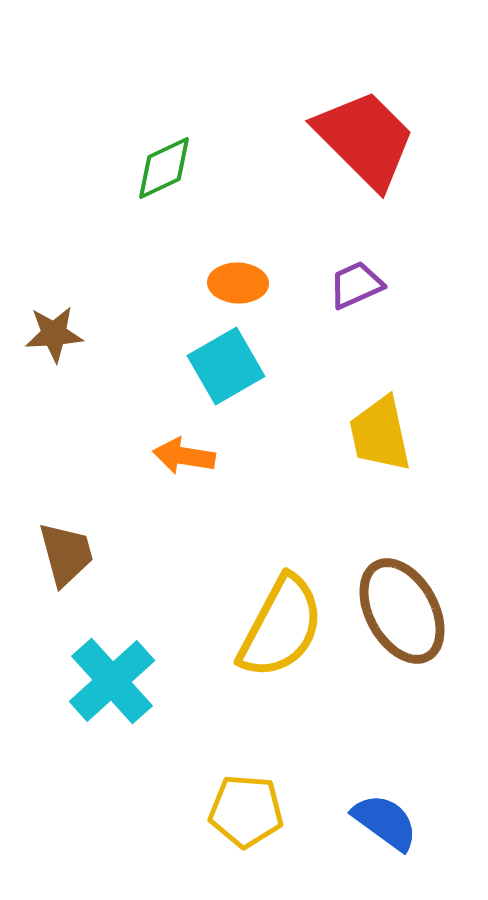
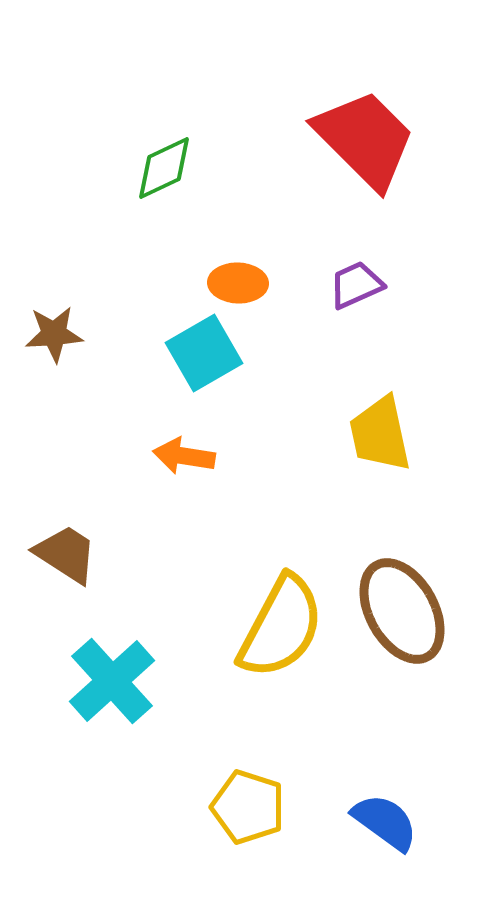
cyan square: moved 22 px left, 13 px up
brown trapezoid: rotated 42 degrees counterclockwise
yellow pentagon: moved 2 px right, 4 px up; rotated 14 degrees clockwise
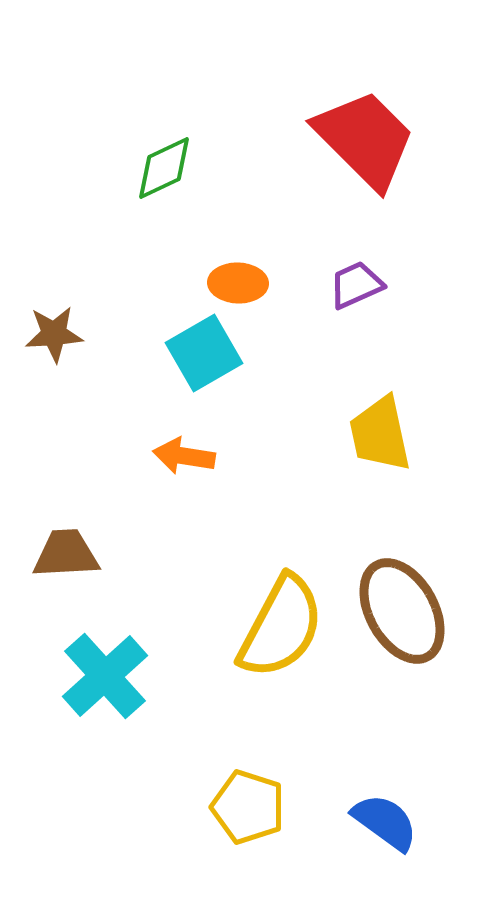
brown trapezoid: rotated 36 degrees counterclockwise
cyan cross: moved 7 px left, 5 px up
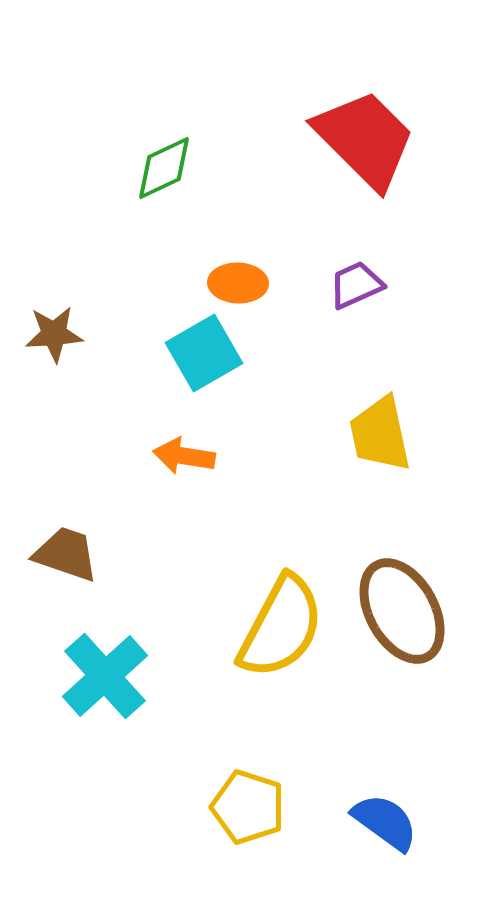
brown trapezoid: rotated 22 degrees clockwise
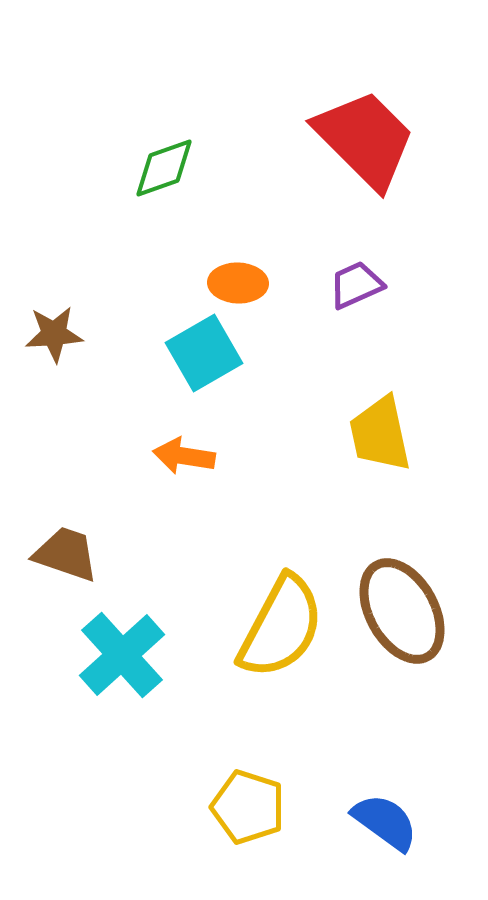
green diamond: rotated 6 degrees clockwise
cyan cross: moved 17 px right, 21 px up
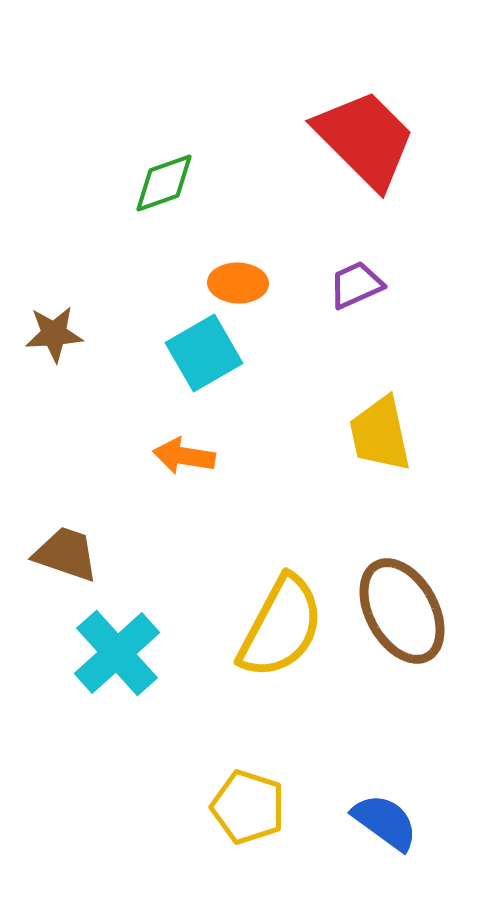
green diamond: moved 15 px down
cyan cross: moved 5 px left, 2 px up
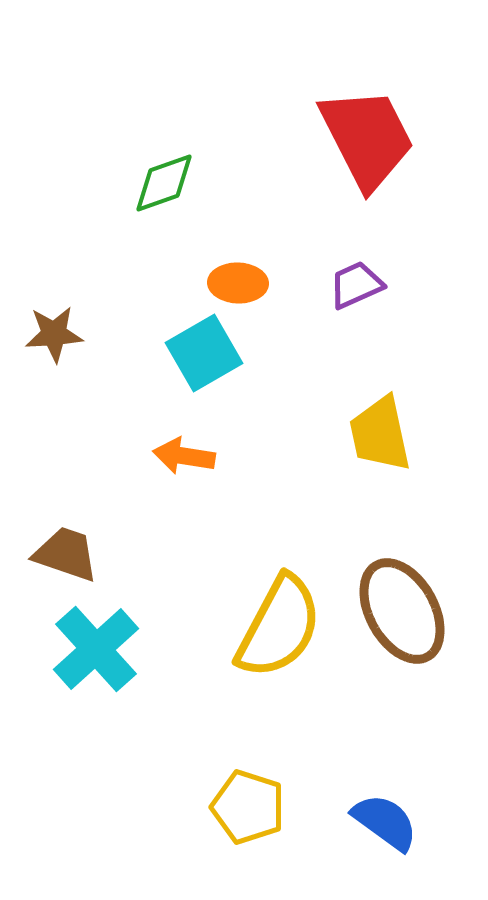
red trapezoid: moved 2 px right, 1 px up; rotated 18 degrees clockwise
yellow semicircle: moved 2 px left
cyan cross: moved 21 px left, 4 px up
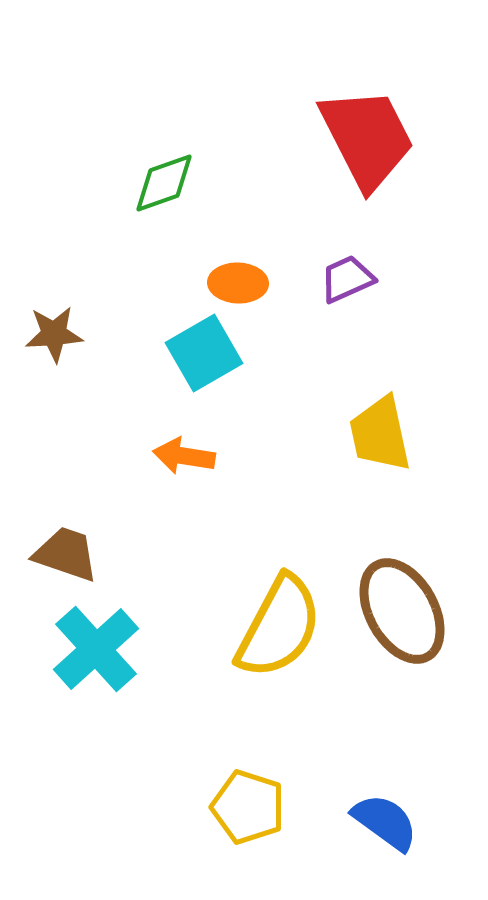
purple trapezoid: moved 9 px left, 6 px up
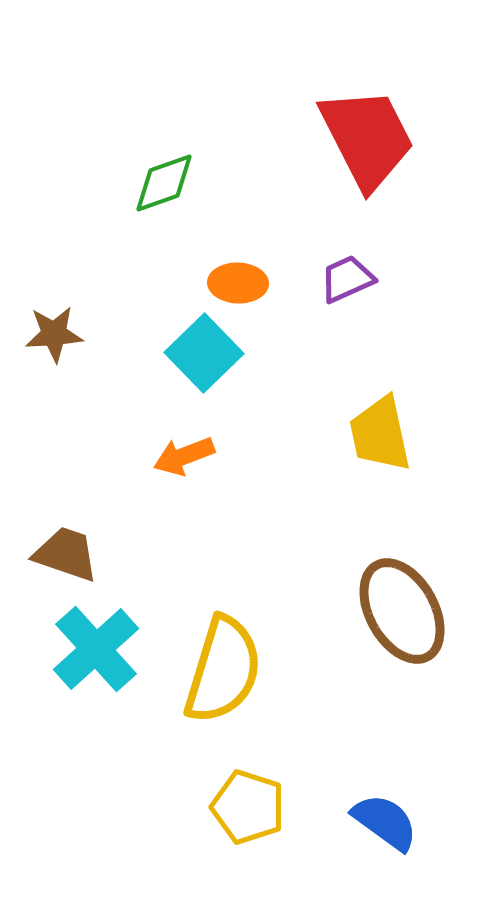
cyan square: rotated 14 degrees counterclockwise
orange arrow: rotated 30 degrees counterclockwise
yellow semicircle: moved 56 px left, 43 px down; rotated 11 degrees counterclockwise
